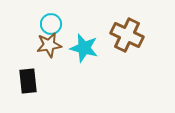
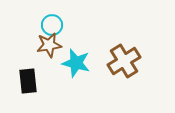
cyan circle: moved 1 px right, 1 px down
brown cross: moved 3 px left, 26 px down; rotated 32 degrees clockwise
cyan star: moved 8 px left, 15 px down
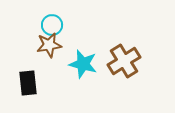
cyan star: moved 7 px right, 1 px down
black rectangle: moved 2 px down
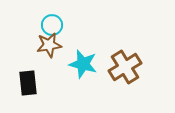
brown cross: moved 1 px right, 6 px down
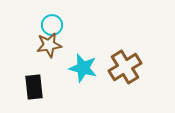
cyan star: moved 4 px down
black rectangle: moved 6 px right, 4 px down
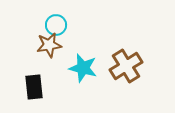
cyan circle: moved 4 px right
brown cross: moved 1 px right, 1 px up
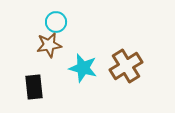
cyan circle: moved 3 px up
